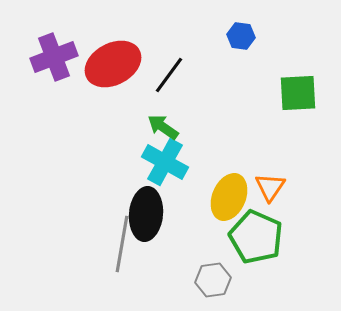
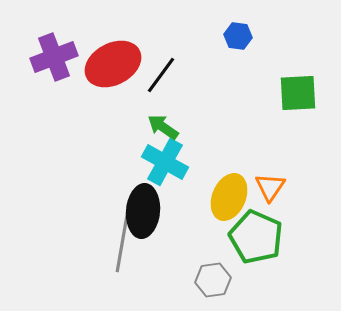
blue hexagon: moved 3 px left
black line: moved 8 px left
black ellipse: moved 3 px left, 3 px up
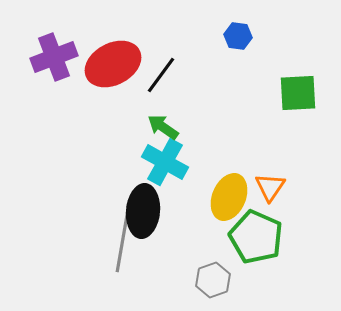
gray hexagon: rotated 12 degrees counterclockwise
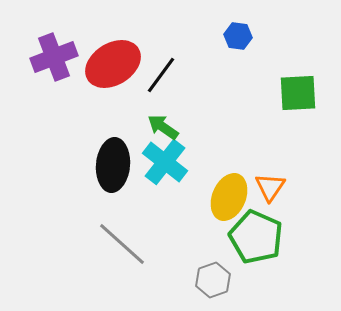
red ellipse: rotated 4 degrees counterclockwise
cyan cross: rotated 9 degrees clockwise
black ellipse: moved 30 px left, 46 px up
gray line: rotated 58 degrees counterclockwise
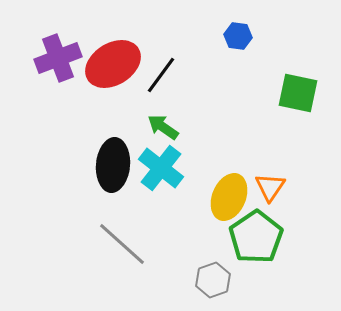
purple cross: moved 4 px right, 1 px down
green square: rotated 15 degrees clockwise
cyan cross: moved 4 px left, 6 px down
green pentagon: rotated 14 degrees clockwise
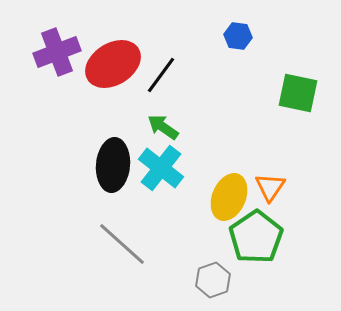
purple cross: moved 1 px left, 6 px up
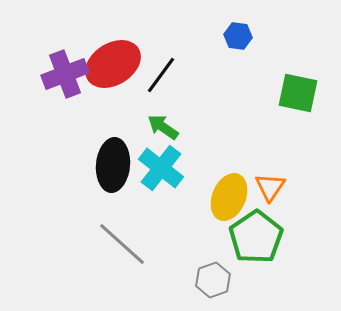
purple cross: moved 8 px right, 22 px down
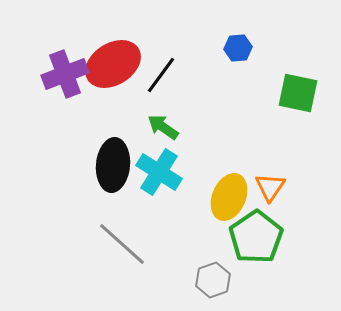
blue hexagon: moved 12 px down; rotated 12 degrees counterclockwise
cyan cross: moved 2 px left, 4 px down; rotated 6 degrees counterclockwise
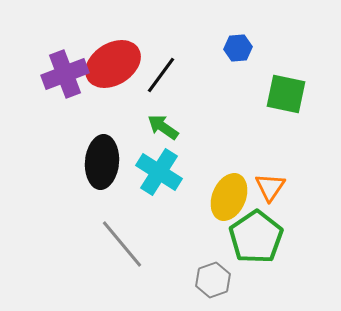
green square: moved 12 px left, 1 px down
black ellipse: moved 11 px left, 3 px up
gray line: rotated 8 degrees clockwise
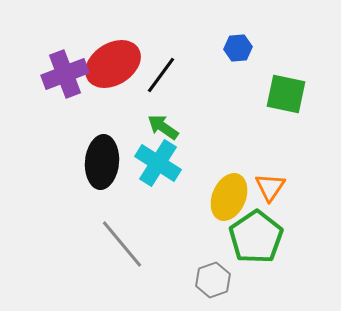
cyan cross: moved 1 px left, 9 px up
